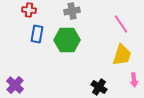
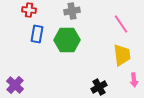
yellow trapezoid: rotated 25 degrees counterclockwise
black cross: rotated 28 degrees clockwise
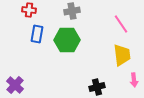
black cross: moved 2 px left; rotated 14 degrees clockwise
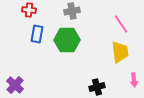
yellow trapezoid: moved 2 px left, 3 px up
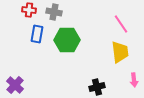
gray cross: moved 18 px left, 1 px down; rotated 21 degrees clockwise
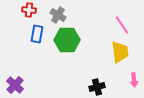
gray cross: moved 4 px right, 3 px down; rotated 21 degrees clockwise
pink line: moved 1 px right, 1 px down
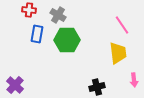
yellow trapezoid: moved 2 px left, 1 px down
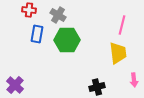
pink line: rotated 48 degrees clockwise
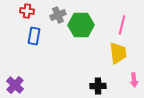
red cross: moved 2 px left, 1 px down
gray cross: rotated 35 degrees clockwise
blue rectangle: moved 3 px left, 2 px down
green hexagon: moved 14 px right, 15 px up
black cross: moved 1 px right, 1 px up; rotated 14 degrees clockwise
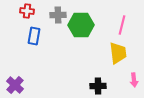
gray cross: rotated 21 degrees clockwise
